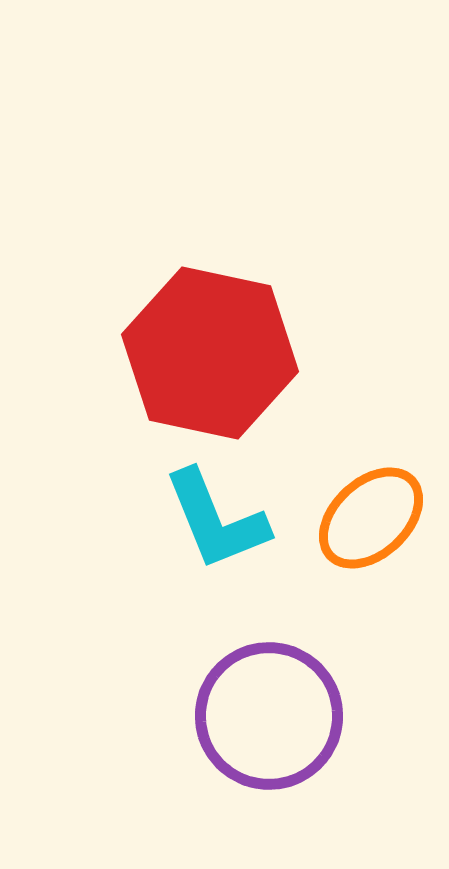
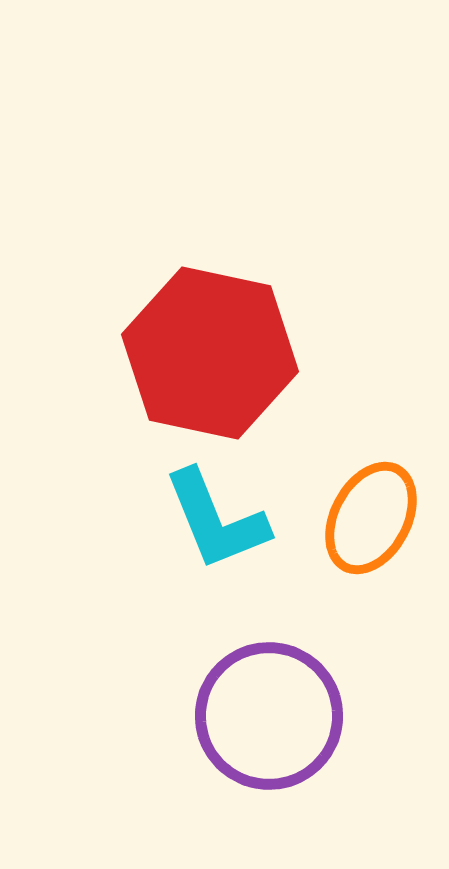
orange ellipse: rotated 19 degrees counterclockwise
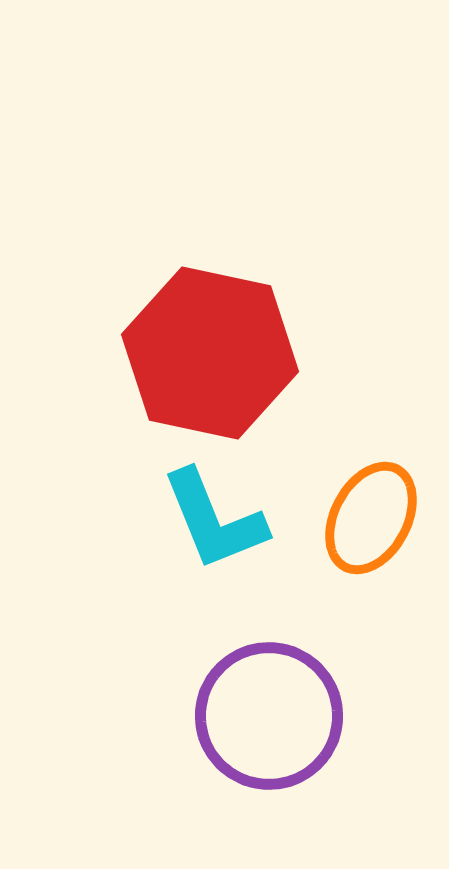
cyan L-shape: moved 2 px left
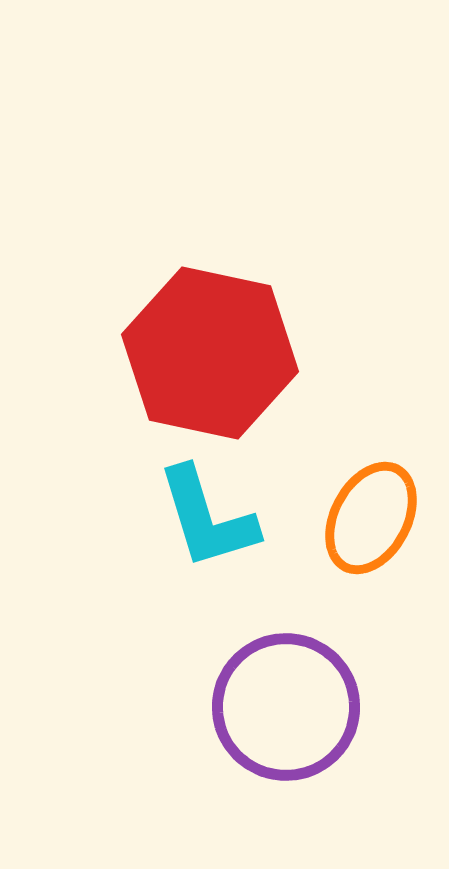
cyan L-shape: moved 7 px left, 2 px up; rotated 5 degrees clockwise
purple circle: moved 17 px right, 9 px up
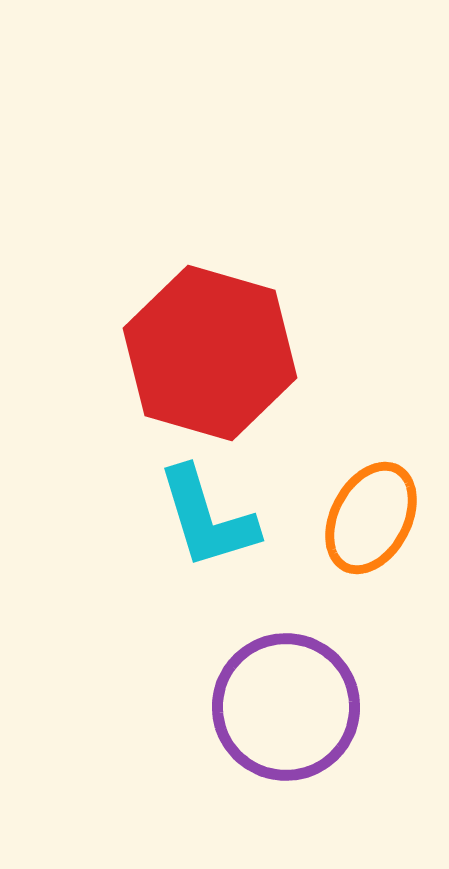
red hexagon: rotated 4 degrees clockwise
